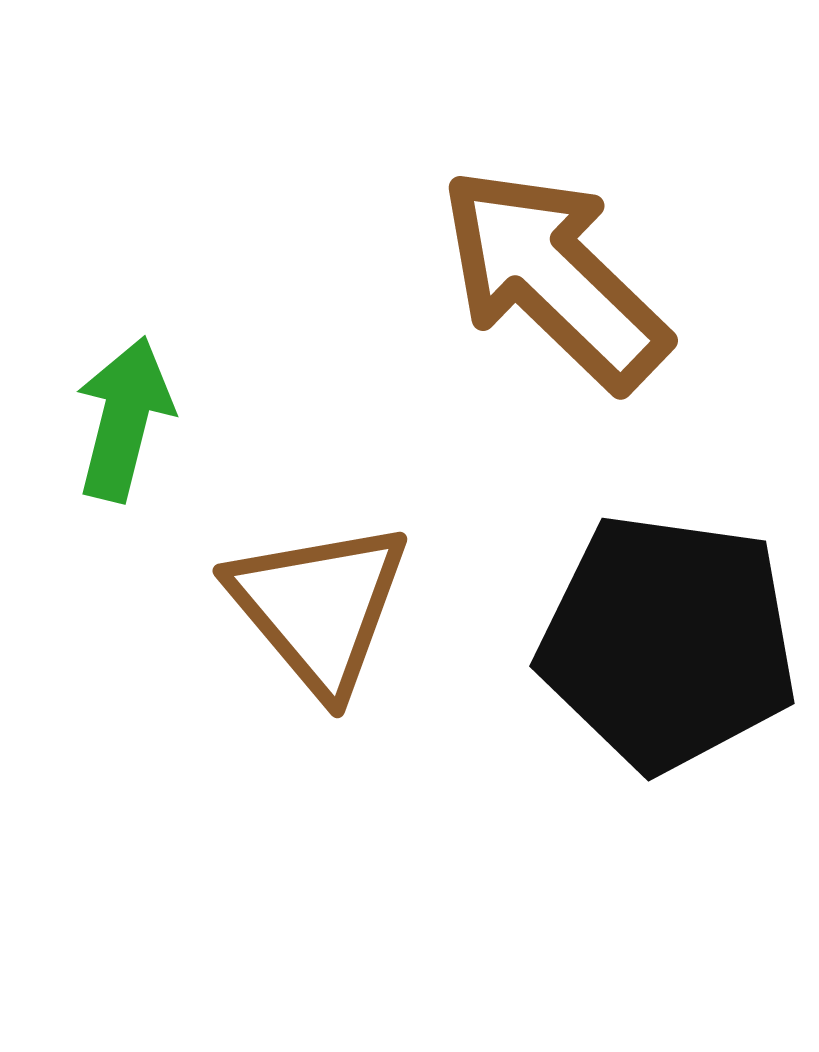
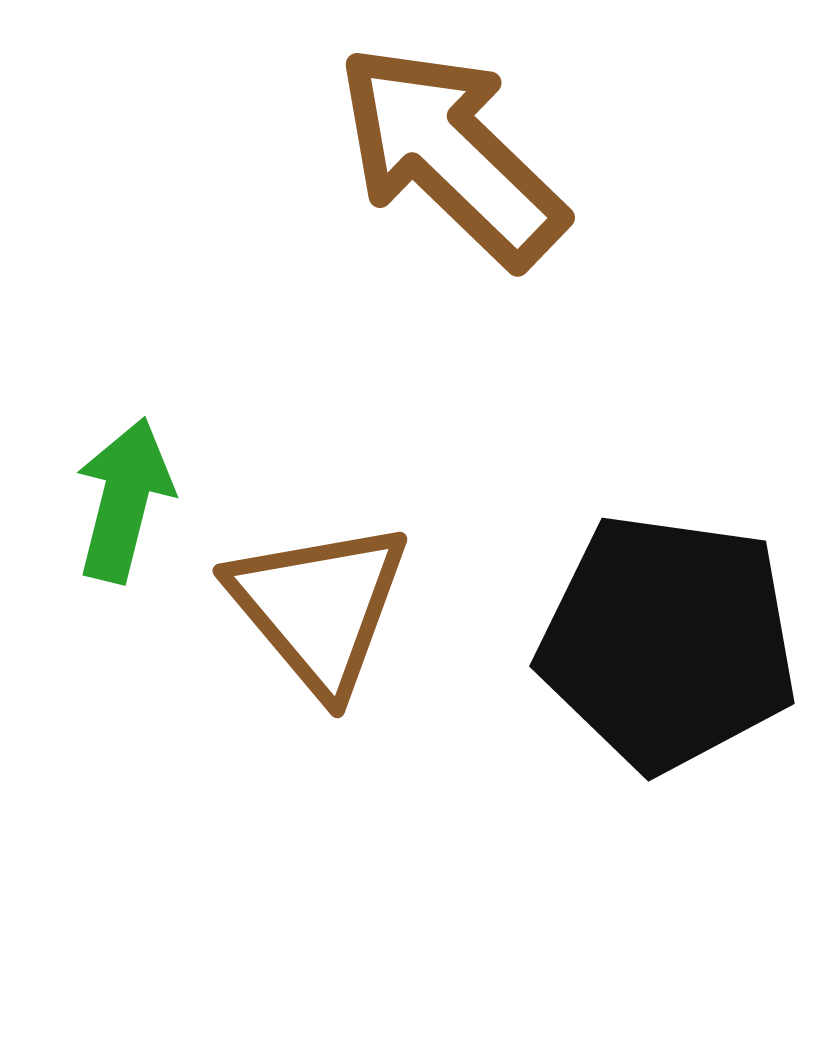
brown arrow: moved 103 px left, 123 px up
green arrow: moved 81 px down
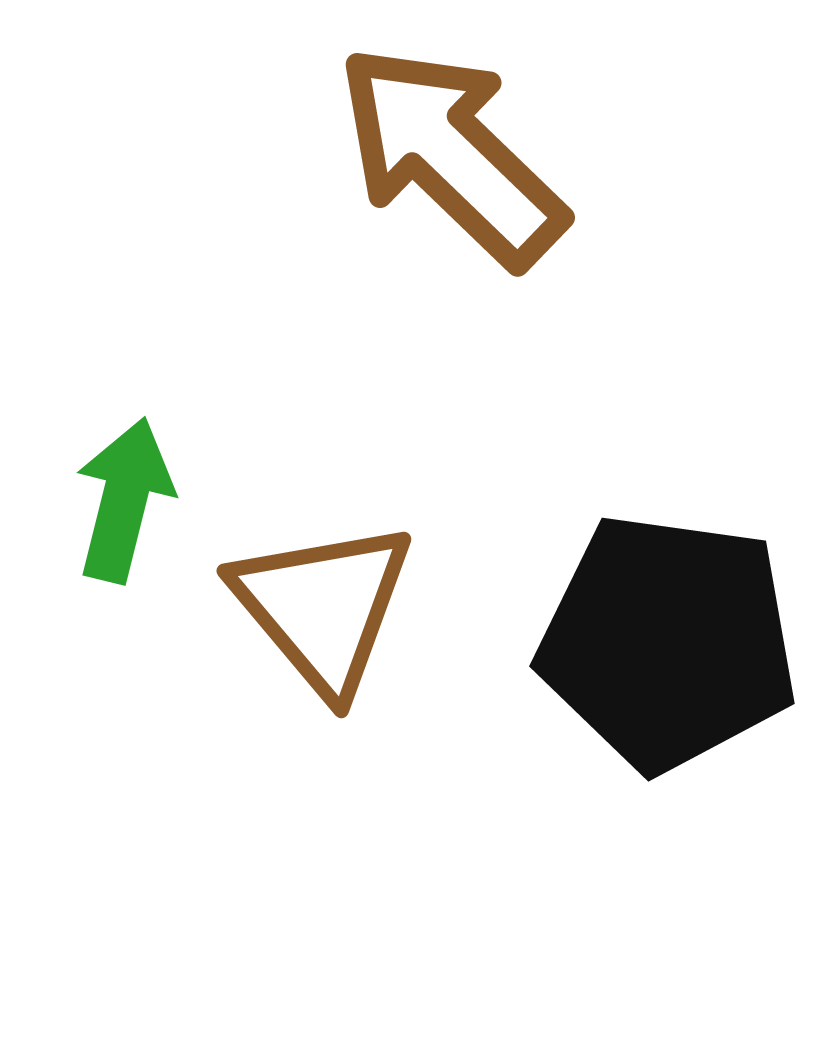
brown triangle: moved 4 px right
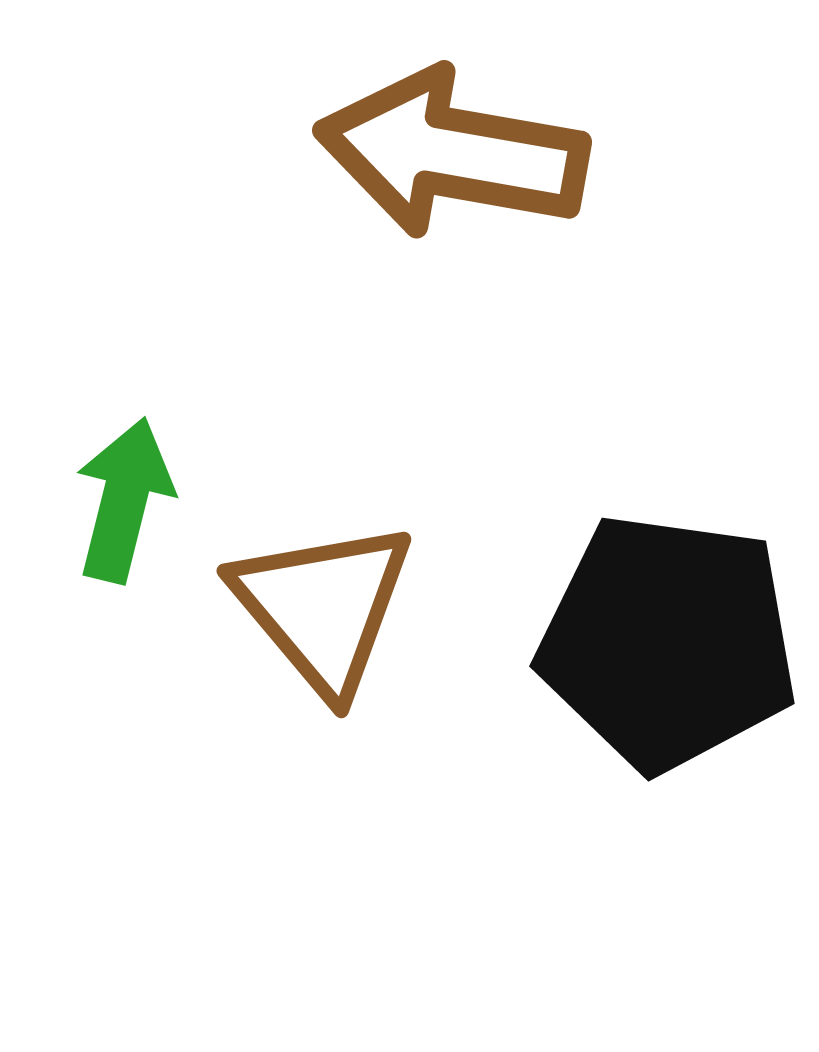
brown arrow: moved 1 px right, 2 px up; rotated 34 degrees counterclockwise
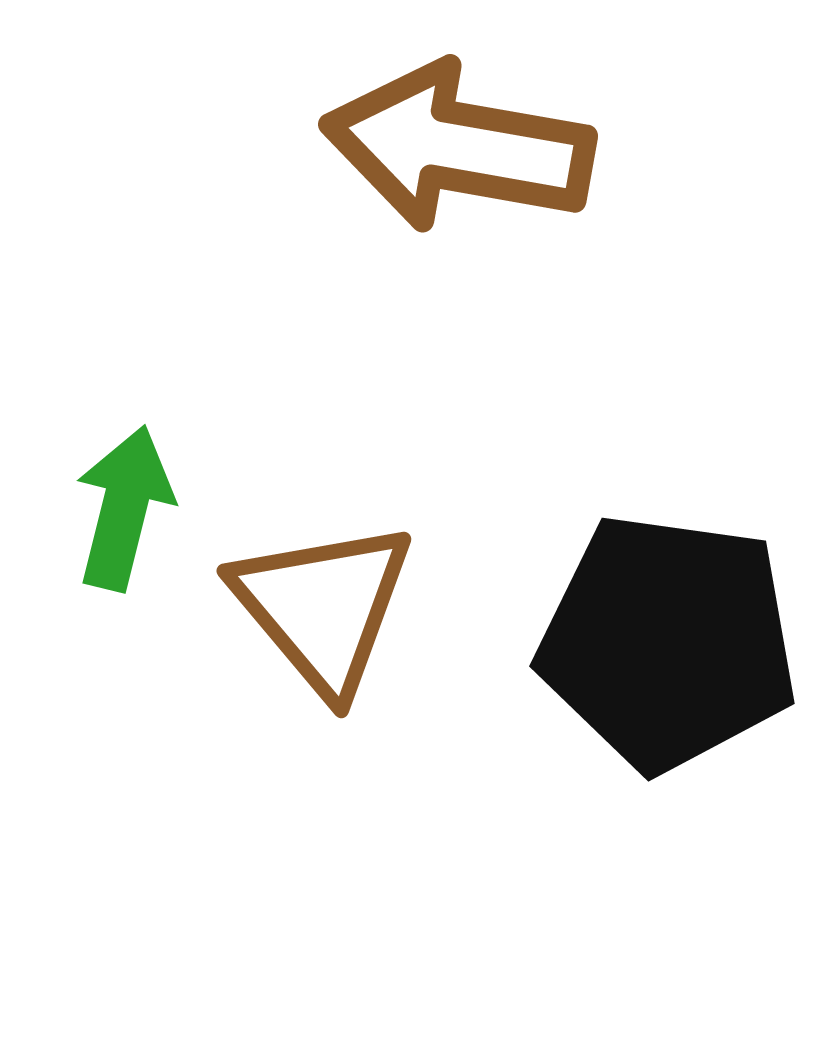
brown arrow: moved 6 px right, 6 px up
green arrow: moved 8 px down
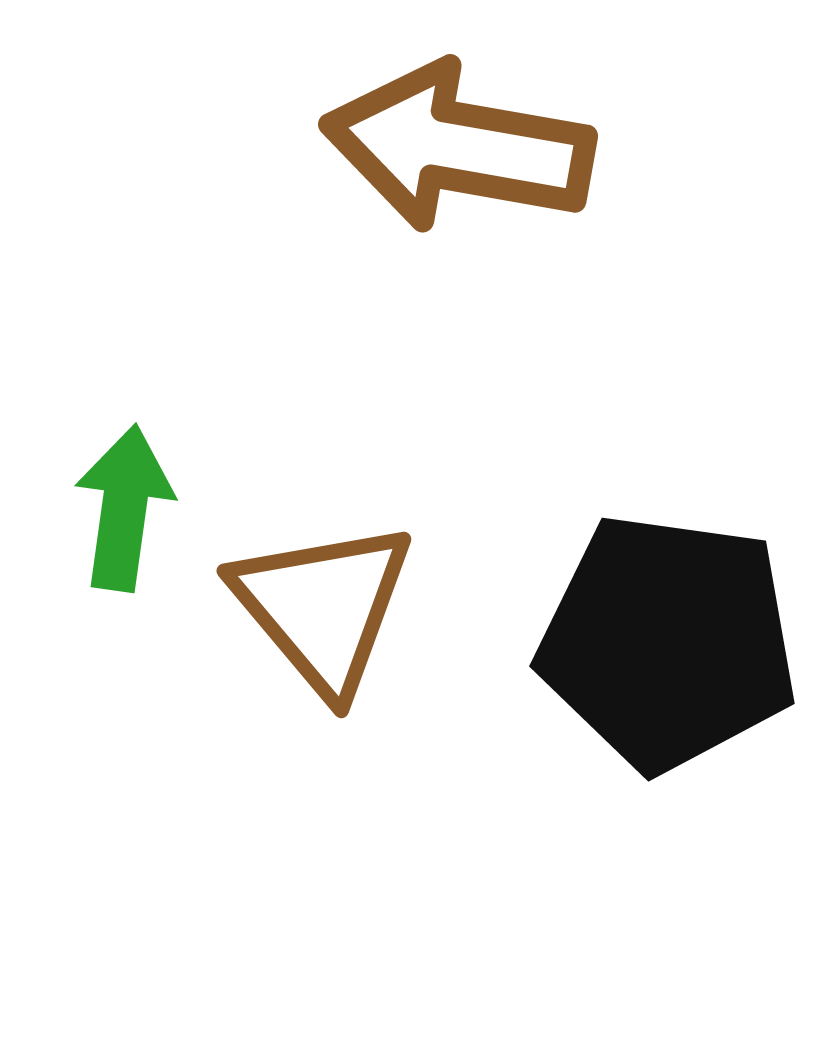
green arrow: rotated 6 degrees counterclockwise
